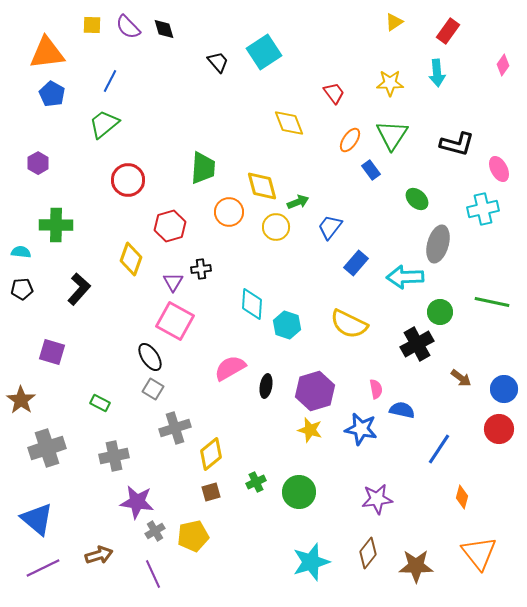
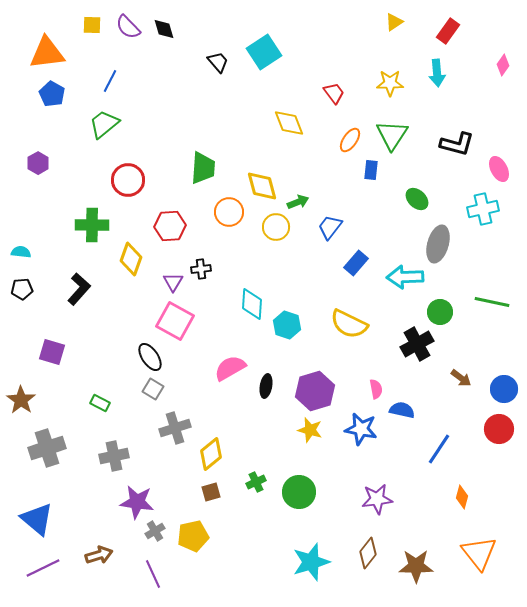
blue rectangle at (371, 170): rotated 42 degrees clockwise
green cross at (56, 225): moved 36 px right
red hexagon at (170, 226): rotated 12 degrees clockwise
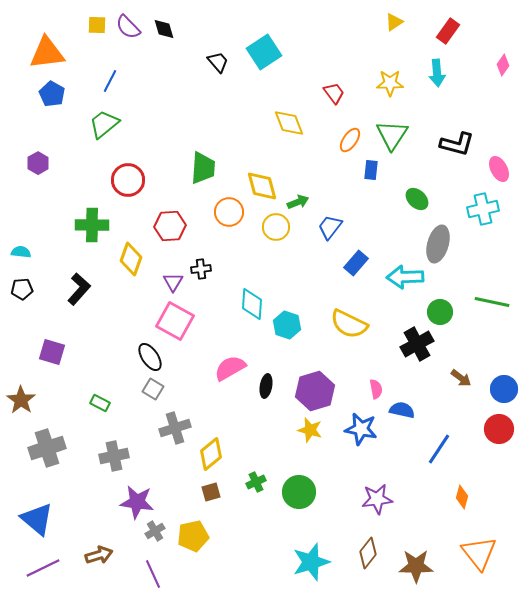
yellow square at (92, 25): moved 5 px right
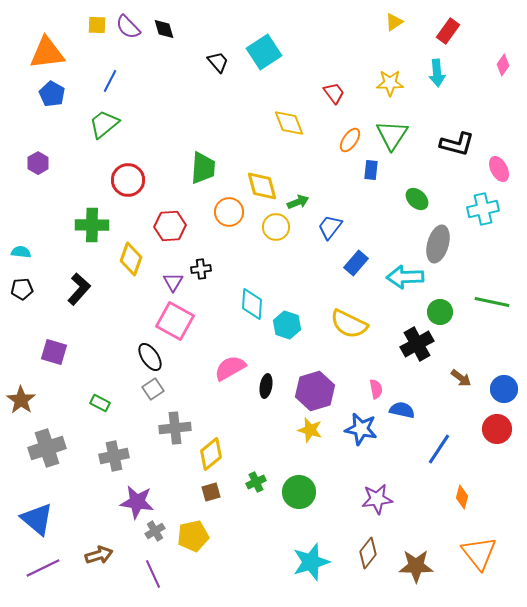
purple square at (52, 352): moved 2 px right
gray square at (153, 389): rotated 25 degrees clockwise
gray cross at (175, 428): rotated 12 degrees clockwise
red circle at (499, 429): moved 2 px left
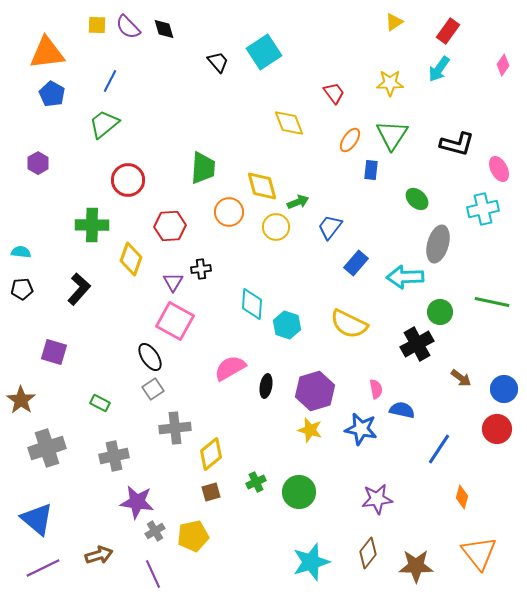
cyan arrow at (437, 73): moved 2 px right, 4 px up; rotated 40 degrees clockwise
